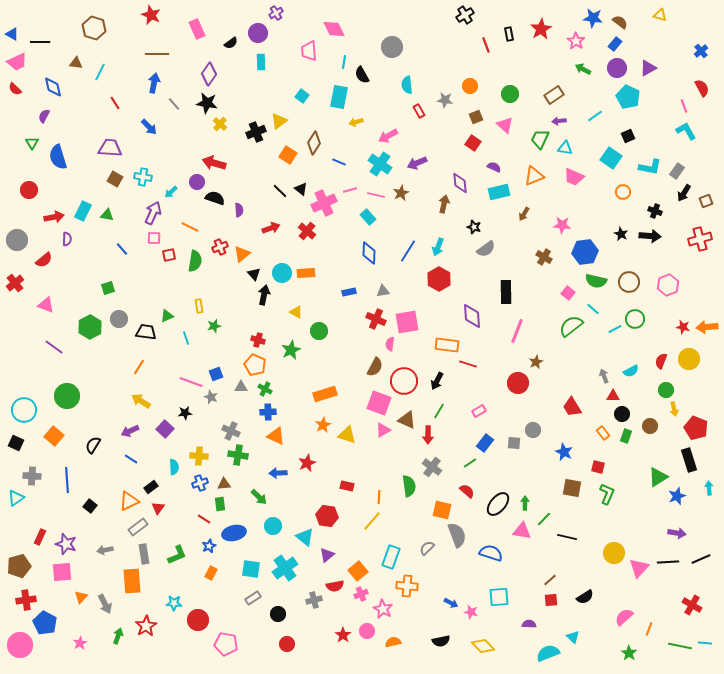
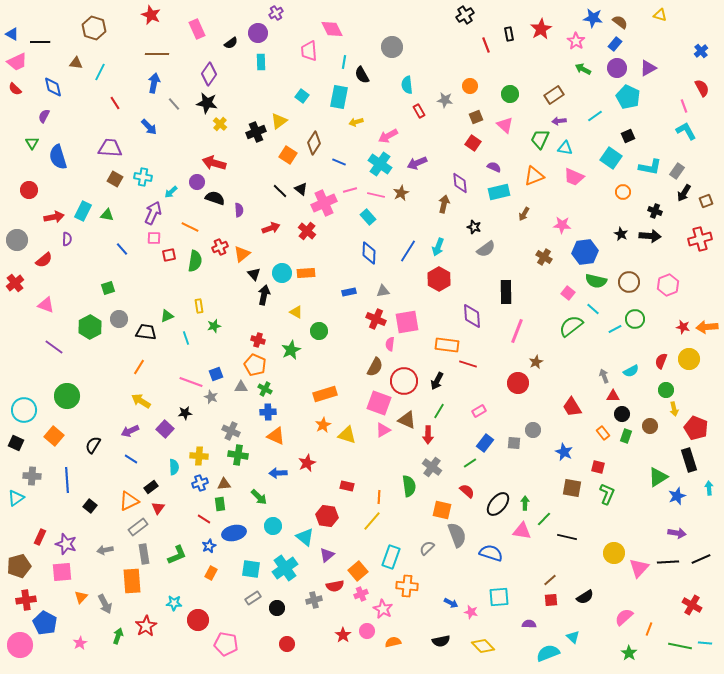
pink diamond at (334, 29): moved 2 px left
black circle at (278, 614): moved 1 px left, 6 px up
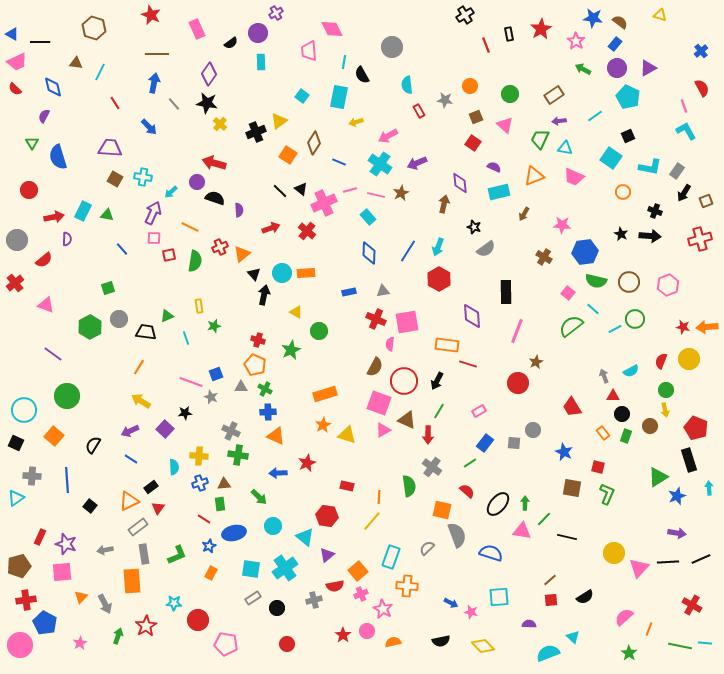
purple line at (54, 347): moved 1 px left, 7 px down
yellow arrow at (674, 409): moved 9 px left, 1 px down
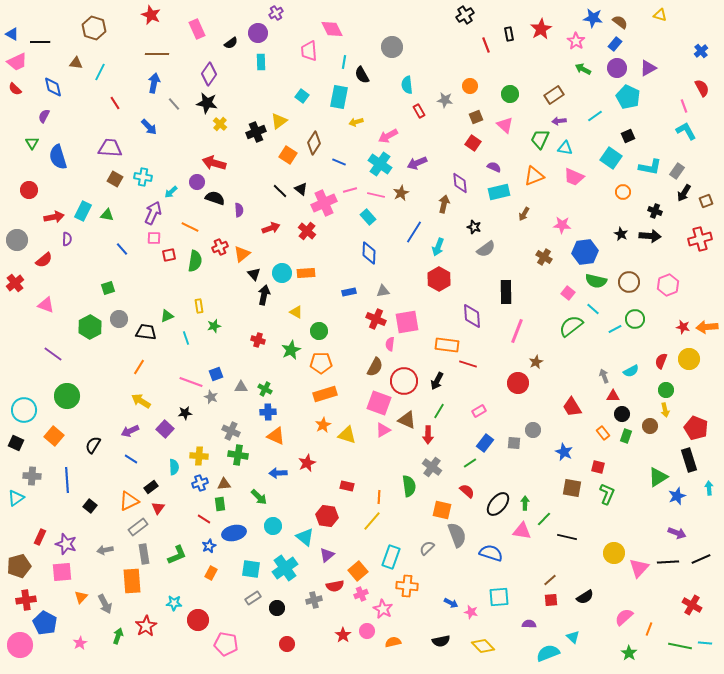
blue line at (408, 251): moved 6 px right, 19 px up
orange pentagon at (255, 365): moved 66 px right, 2 px up; rotated 25 degrees counterclockwise
purple arrow at (677, 533): rotated 12 degrees clockwise
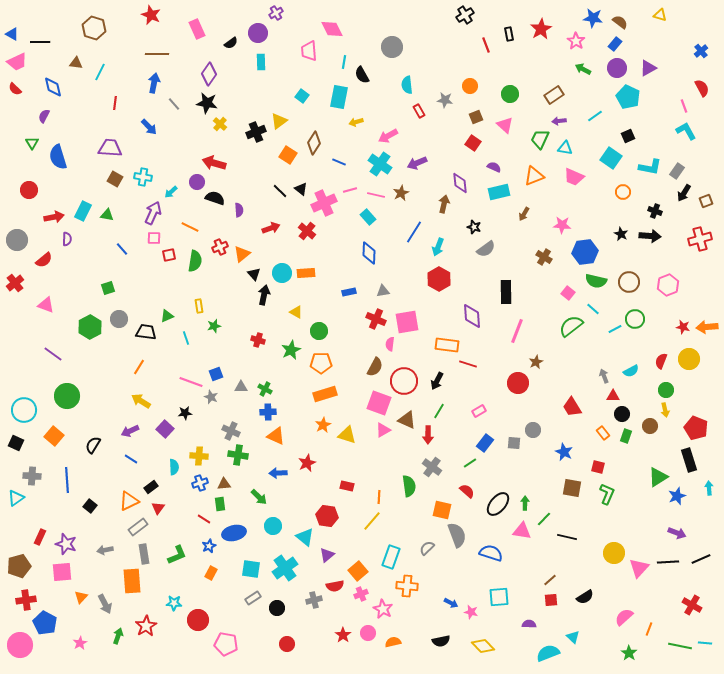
red line at (115, 103): rotated 40 degrees clockwise
pink circle at (367, 631): moved 1 px right, 2 px down
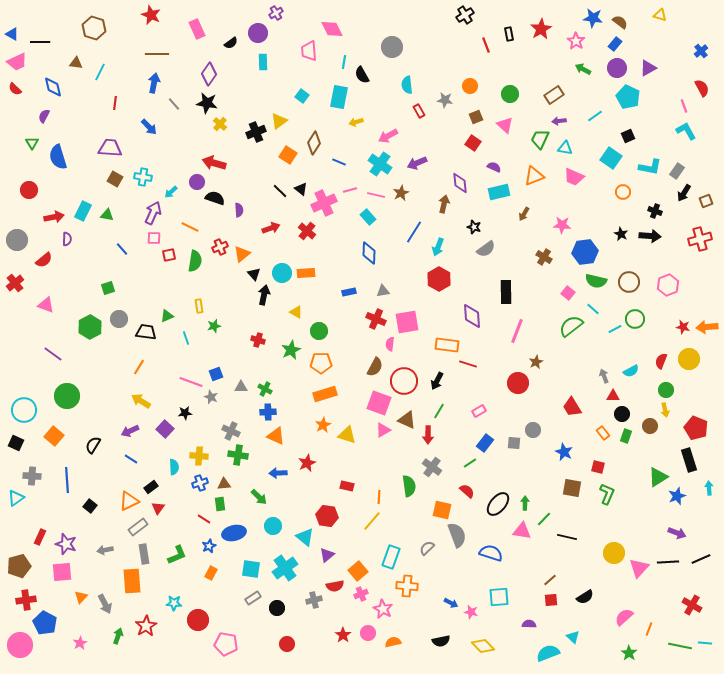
cyan rectangle at (261, 62): moved 2 px right
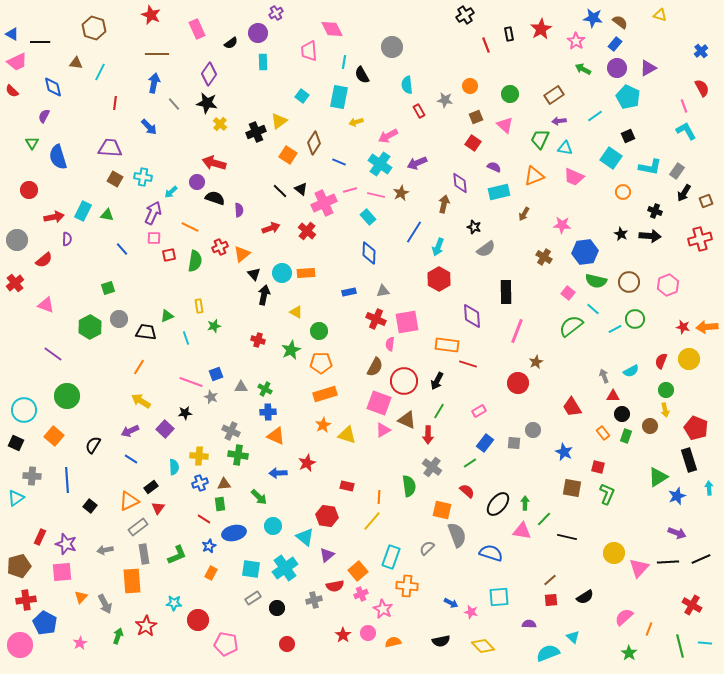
red semicircle at (15, 89): moved 3 px left, 2 px down
green line at (680, 646): rotated 65 degrees clockwise
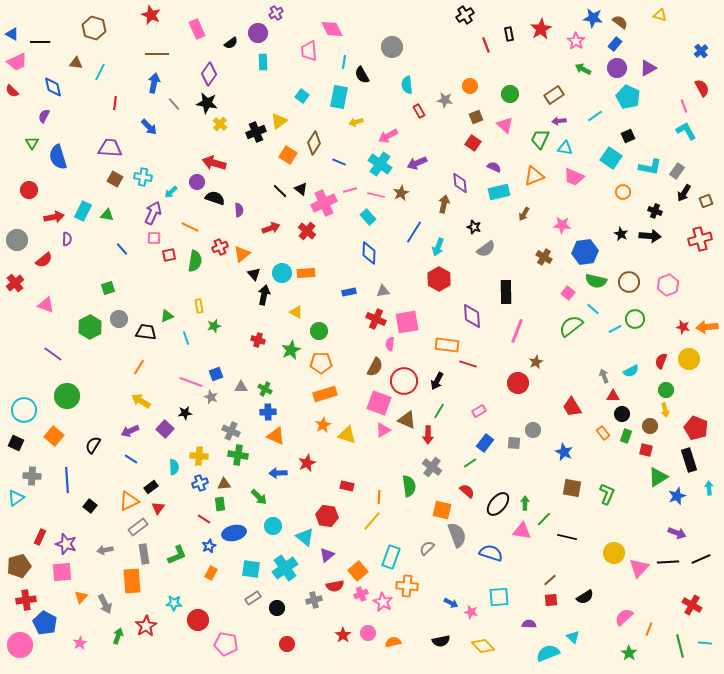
red square at (598, 467): moved 48 px right, 17 px up
pink star at (383, 609): moved 7 px up
